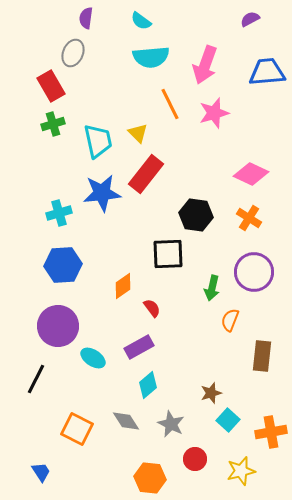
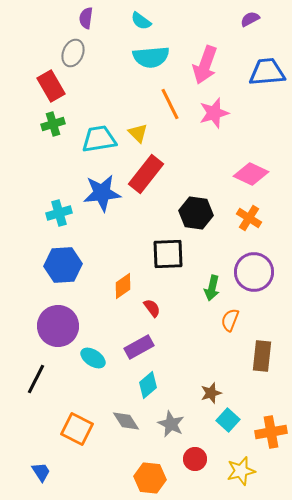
cyan trapezoid at (98, 141): moved 1 px right, 2 px up; rotated 87 degrees counterclockwise
black hexagon at (196, 215): moved 2 px up
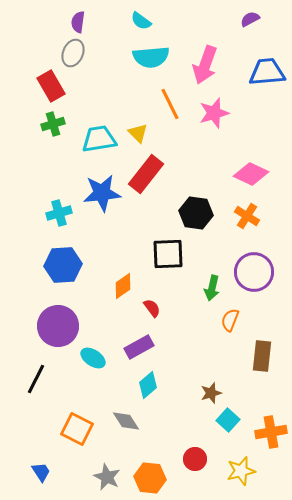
purple semicircle at (86, 18): moved 8 px left, 4 px down
orange cross at (249, 218): moved 2 px left, 2 px up
gray star at (171, 424): moved 64 px left, 53 px down
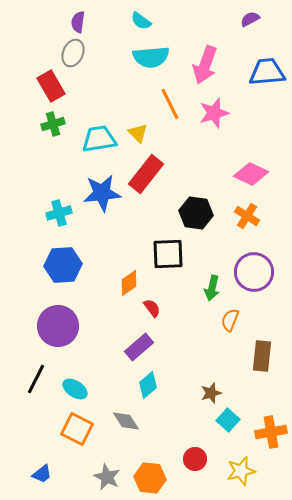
orange diamond at (123, 286): moved 6 px right, 3 px up
purple rectangle at (139, 347): rotated 12 degrees counterclockwise
cyan ellipse at (93, 358): moved 18 px left, 31 px down
blue trapezoid at (41, 472): moved 1 px right, 2 px down; rotated 85 degrees clockwise
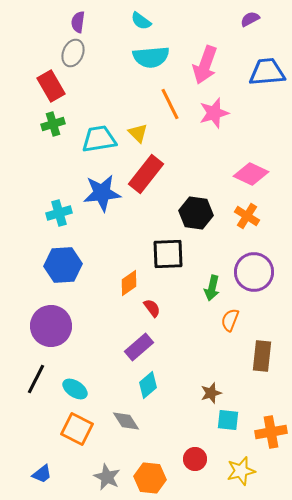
purple circle at (58, 326): moved 7 px left
cyan square at (228, 420): rotated 35 degrees counterclockwise
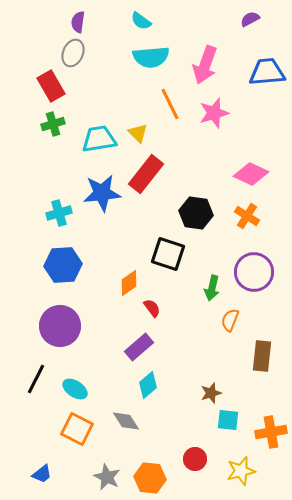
black square at (168, 254): rotated 20 degrees clockwise
purple circle at (51, 326): moved 9 px right
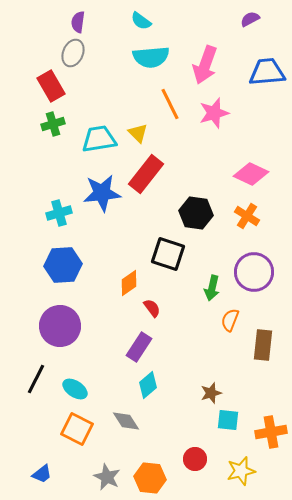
purple rectangle at (139, 347): rotated 16 degrees counterclockwise
brown rectangle at (262, 356): moved 1 px right, 11 px up
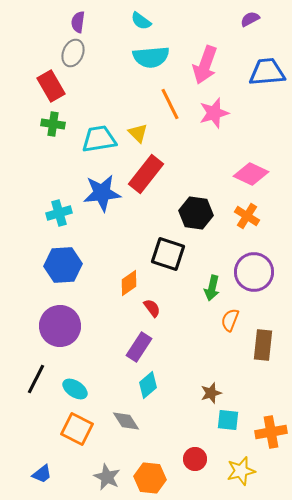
green cross at (53, 124): rotated 25 degrees clockwise
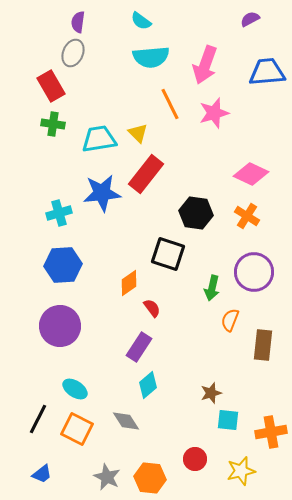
black line at (36, 379): moved 2 px right, 40 px down
